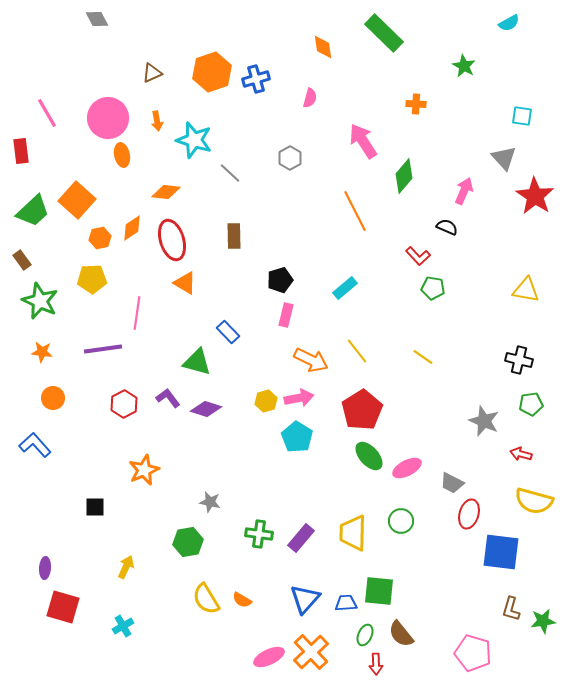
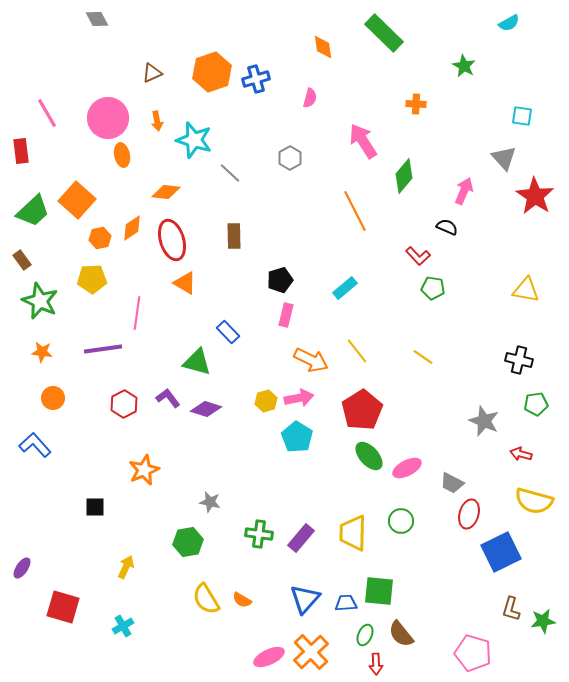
green pentagon at (531, 404): moved 5 px right
blue square at (501, 552): rotated 33 degrees counterclockwise
purple ellipse at (45, 568): moved 23 px left; rotated 30 degrees clockwise
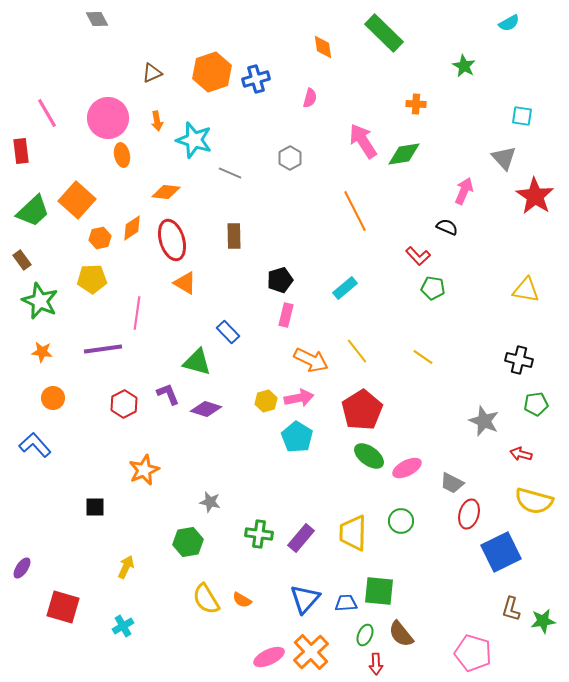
gray line at (230, 173): rotated 20 degrees counterclockwise
green diamond at (404, 176): moved 22 px up; rotated 40 degrees clockwise
purple L-shape at (168, 398): moved 4 px up; rotated 15 degrees clockwise
green ellipse at (369, 456): rotated 12 degrees counterclockwise
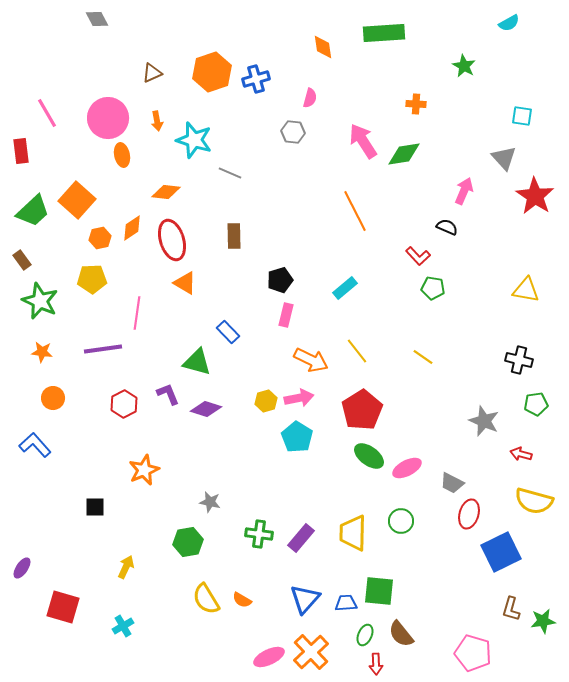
green rectangle at (384, 33): rotated 48 degrees counterclockwise
gray hexagon at (290, 158): moved 3 px right, 26 px up; rotated 25 degrees counterclockwise
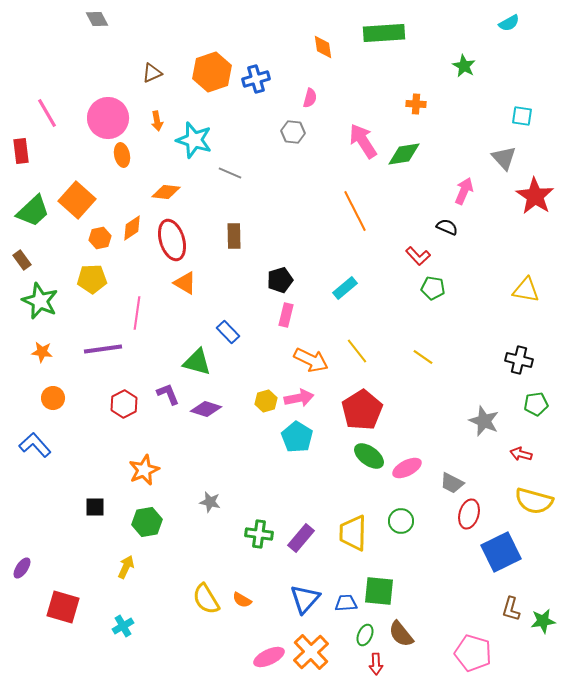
green hexagon at (188, 542): moved 41 px left, 20 px up
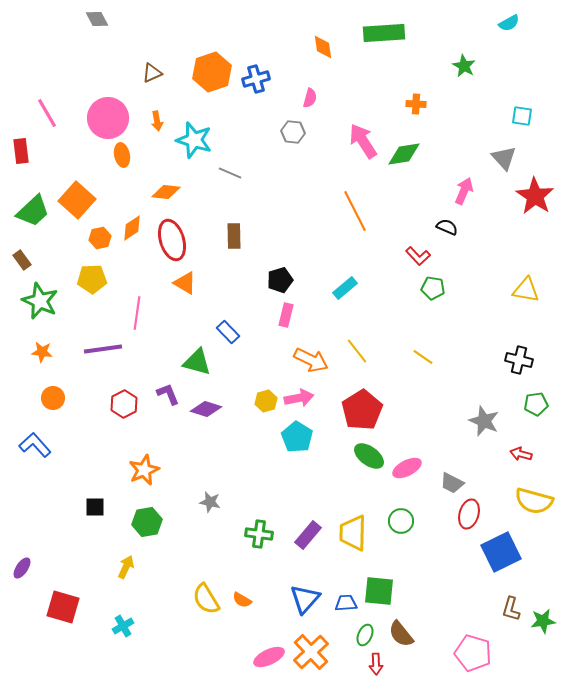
purple rectangle at (301, 538): moved 7 px right, 3 px up
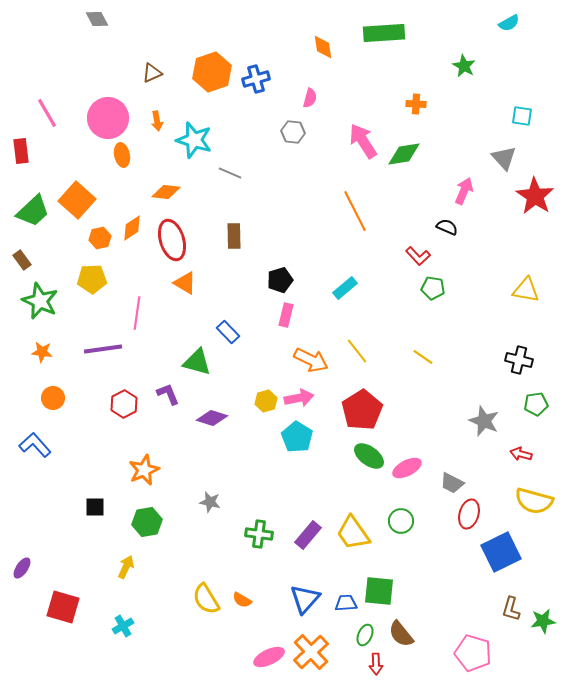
purple diamond at (206, 409): moved 6 px right, 9 px down
yellow trapezoid at (353, 533): rotated 36 degrees counterclockwise
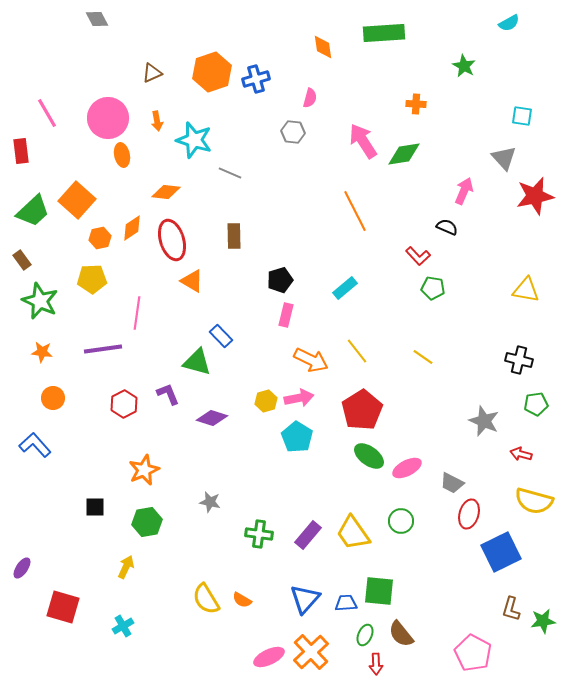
red star at (535, 196): rotated 27 degrees clockwise
orange triangle at (185, 283): moved 7 px right, 2 px up
blue rectangle at (228, 332): moved 7 px left, 4 px down
pink pentagon at (473, 653): rotated 12 degrees clockwise
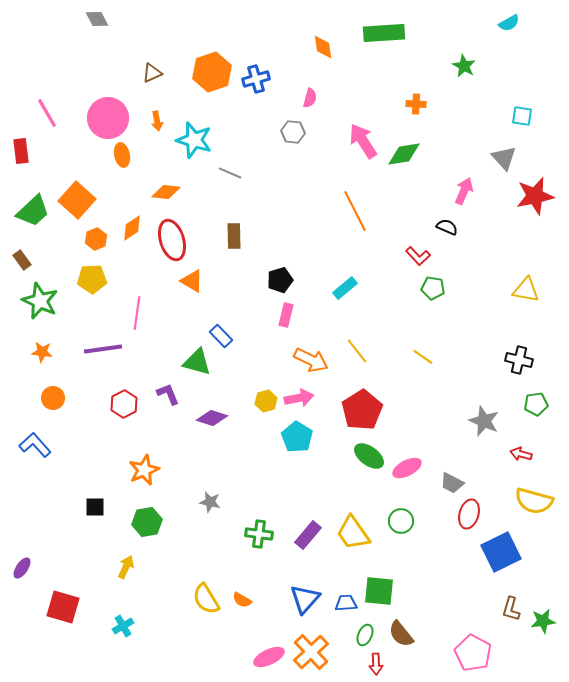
orange hexagon at (100, 238): moved 4 px left, 1 px down; rotated 10 degrees counterclockwise
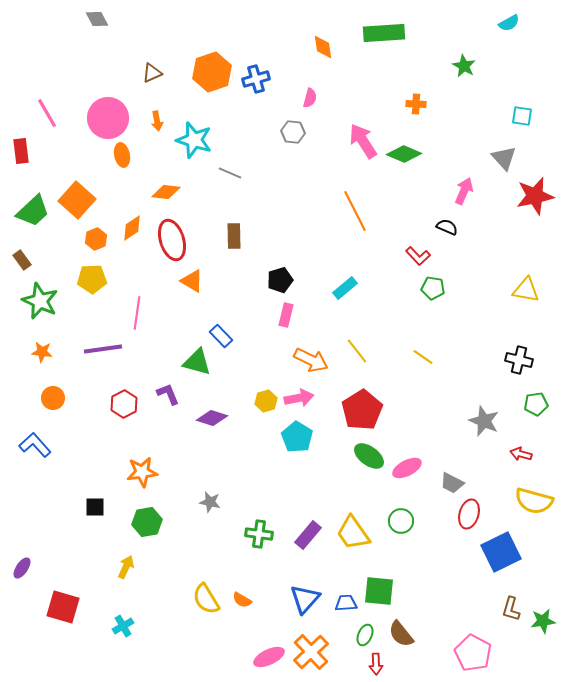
green diamond at (404, 154): rotated 32 degrees clockwise
orange star at (144, 470): moved 2 px left, 2 px down; rotated 16 degrees clockwise
